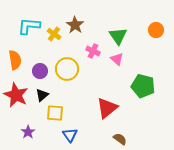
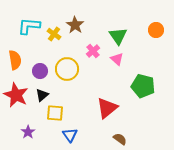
pink cross: rotated 24 degrees clockwise
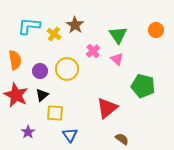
green triangle: moved 1 px up
brown semicircle: moved 2 px right
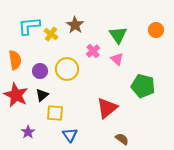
cyan L-shape: rotated 10 degrees counterclockwise
yellow cross: moved 3 px left
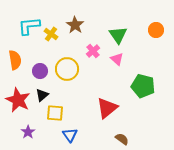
red star: moved 2 px right, 5 px down
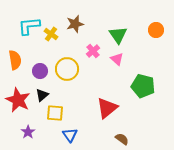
brown star: moved 1 px up; rotated 24 degrees clockwise
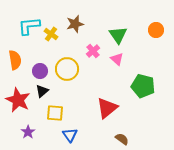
black triangle: moved 4 px up
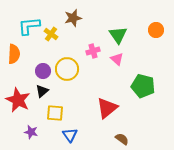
brown star: moved 2 px left, 6 px up
pink cross: rotated 24 degrees clockwise
orange semicircle: moved 1 px left, 6 px up; rotated 12 degrees clockwise
purple circle: moved 3 px right
purple star: moved 3 px right; rotated 24 degrees counterclockwise
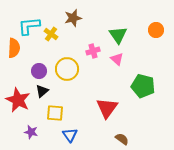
orange semicircle: moved 6 px up
purple circle: moved 4 px left
red triangle: rotated 15 degrees counterclockwise
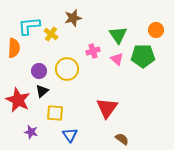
green pentagon: moved 30 px up; rotated 15 degrees counterclockwise
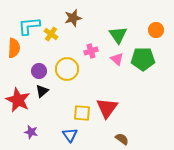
pink cross: moved 2 px left
green pentagon: moved 3 px down
yellow square: moved 27 px right
